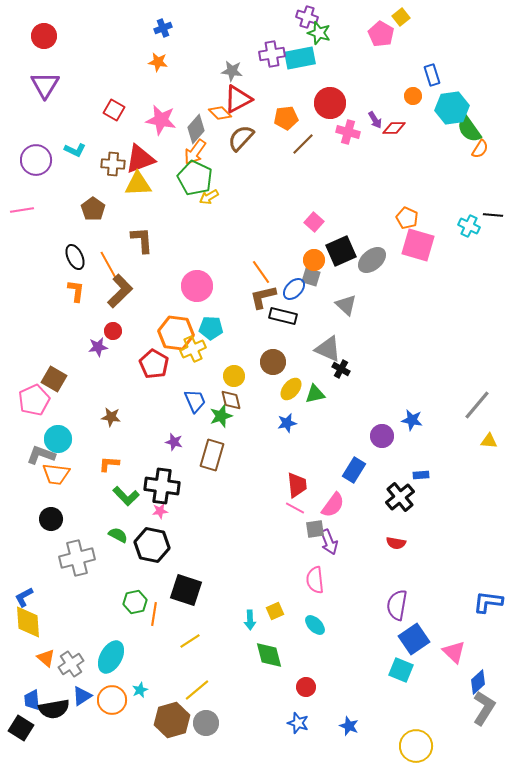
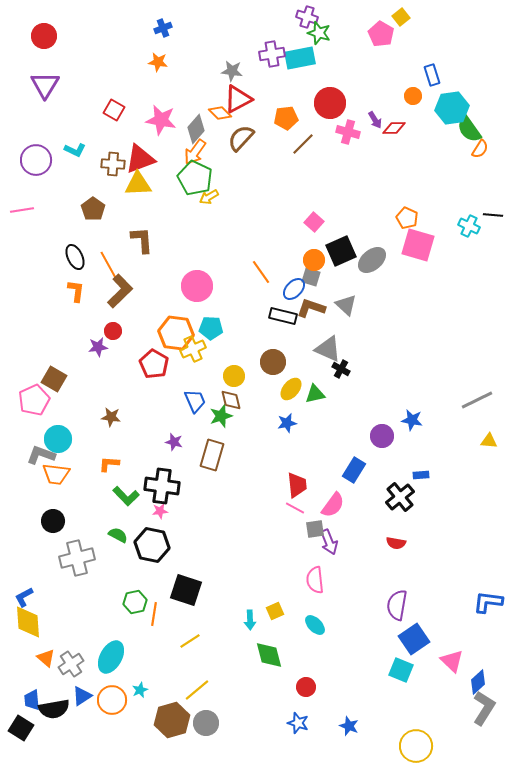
brown L-shape at (263, 297): moved 48 px right, 11 px down; rotated 32 degrees clockwise
gray line at (477, 405): moved 5 px up; rotated 24 degrees clockwise
black circle at (51, 519): moved 2 px right, 2 px down
pink triangle at (454, 652): moved 2 px left, 9 px down
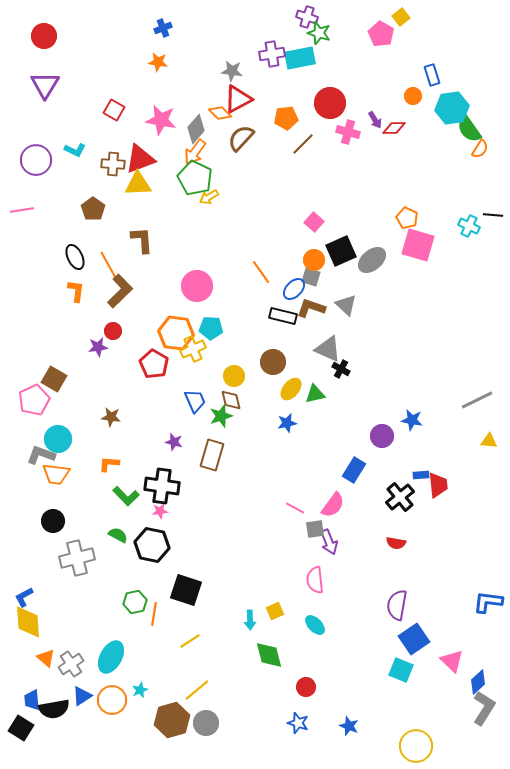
red trapezoid at (297, 485): moved 141 px right
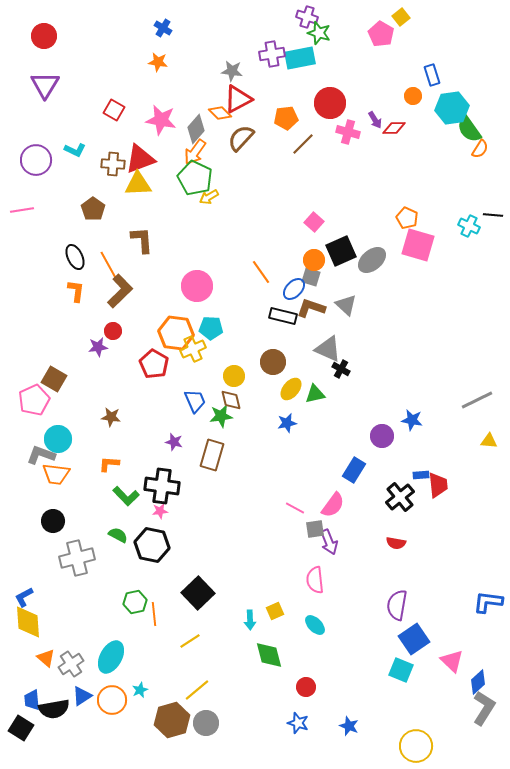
blue cross at (163, 28): rotated 36 degrees counterclockwise
green star at (221, 416): rotated 10 degrees clockwise
black square at (186, 590): moved 12 px right, 3 px down; rotated 28 degrees clockwise
orange line at (154, 614): rotated 15 degrees counterclockwise
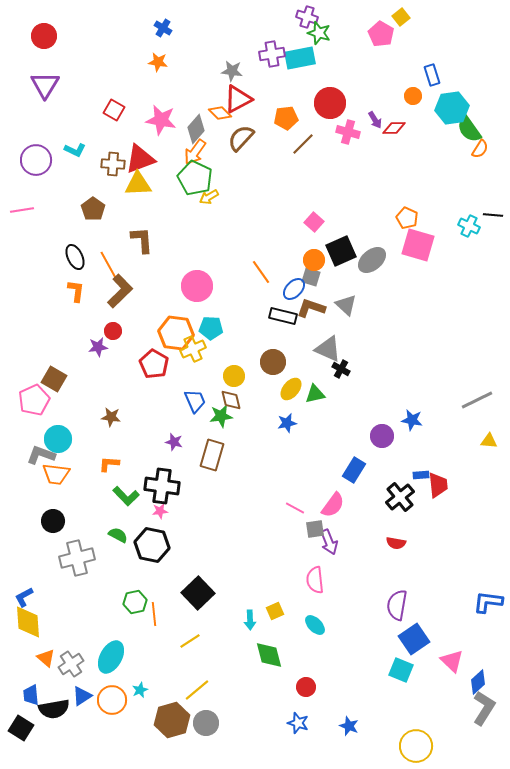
blue trapezoid at (32, 700): moved 1 px left, 5 px up
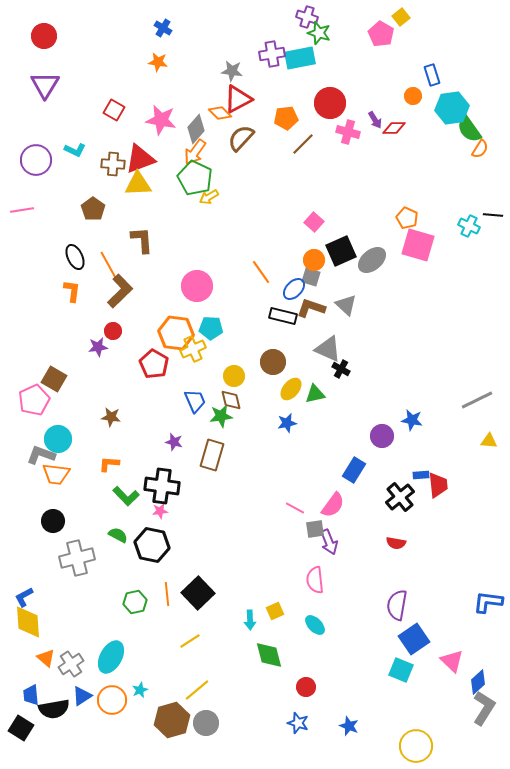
orange L-shape at (76, 291): moved 4 px left
orange line at (154, 614): moved 13 px right, 20 px up
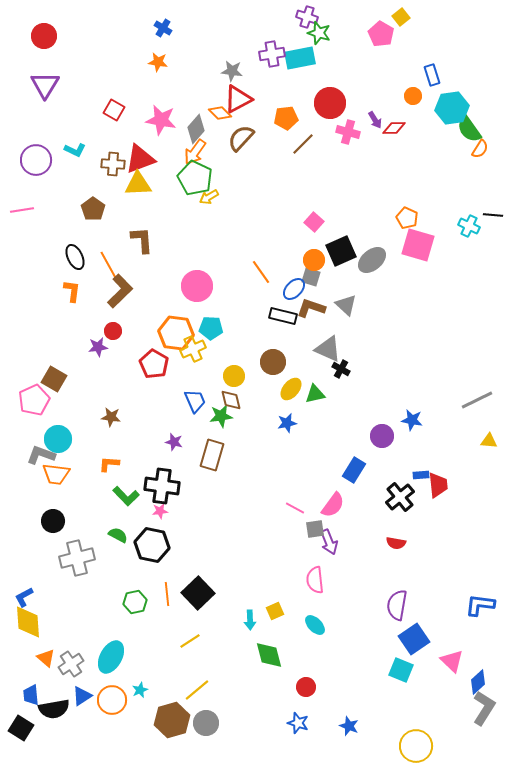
blue L-shape at (488, 602): moved 8 px left, 3 px down
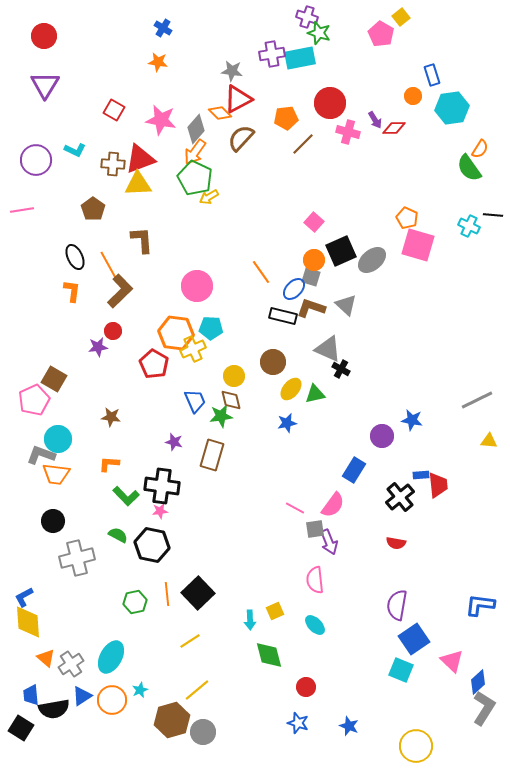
green semicircle at (469, 129): moved 39 px down
gray circle at (206, 723): moved 3 px left, 9 px down
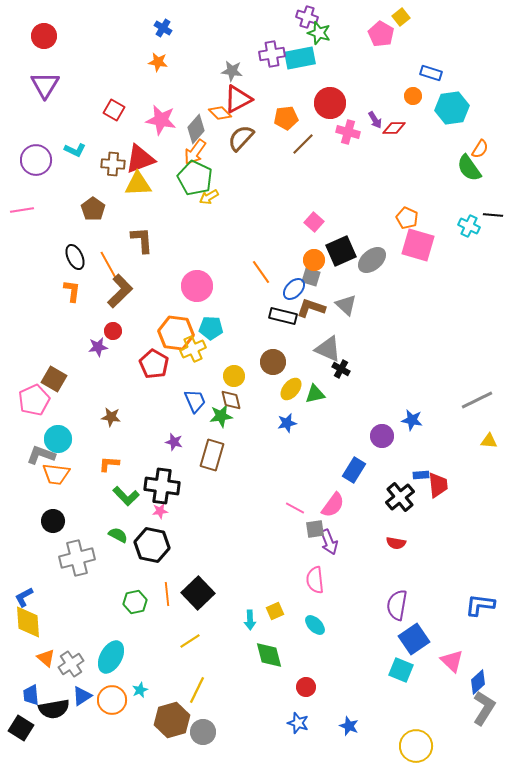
blue rectangle at (432, 75): moved 1 px left, 2 px up; rotated 55 degrees counterclockwise
yellow line at (197, 690): rotated 24 degrees counterclockwise
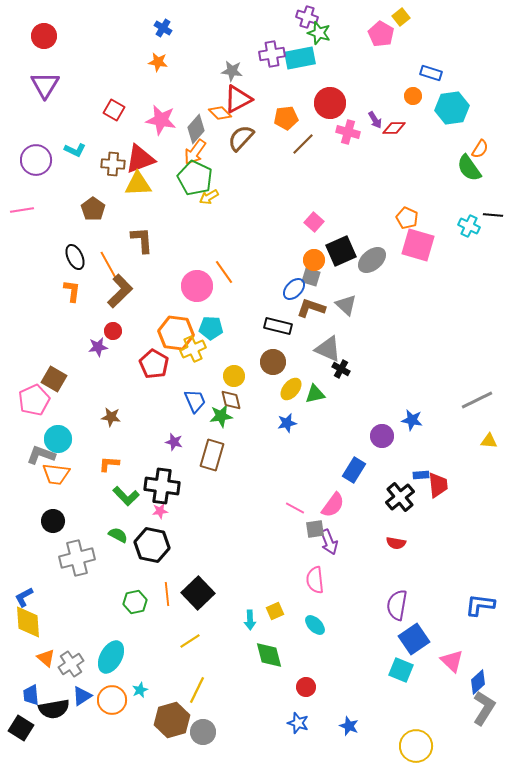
orange line at (261, 272): moved 37 px left
black rectangle at (283, 316): moved 5 px left, 10 px down
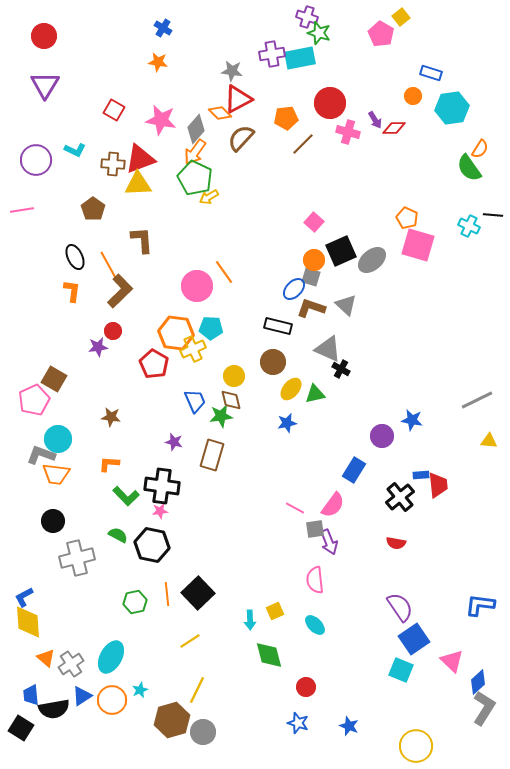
purple semicircle at (397, 605): moved 3 px right, 2 px down; rotated 136 degrees clockwise
